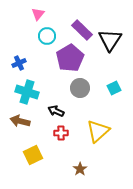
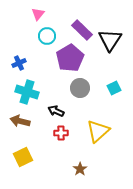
yellow square: moved 10 px left, 2 px down
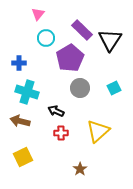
cyan circle: moved 1 px left, 2 px down
blue cross: rotated 24 degrees clockwise
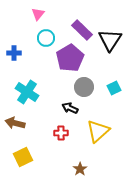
blue cross: moved 5 px left, 10 px up
gray circle: moved 4 px right, 1 px up
cyan cross: rotated 15 degrees clockwise
black arrow: moved 14 px right, 3 px up
brown arrow: moved 5 px left, 2 px down
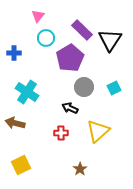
pink triangle: moved 2 px down
yellow square: moved 2 px left, 8 px down
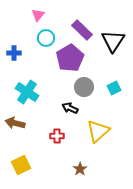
pink triangle: moved 1 px up
black triangle: moved 3 px right, 1 px down
red cross: moved 4 px left, 3 px down
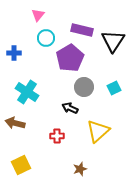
purple rectangle: rotated 30 degrees counterclockwise
brown star: rotated 16 degrees clockwise
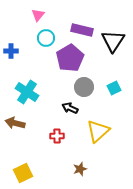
blue cross: moved 3 px left, 2 px up
yellow square: moved 2 px right, 8 px down
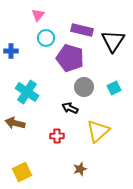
purple pentagon: rotated 24 degrees counterclockwise
yellow square: moved 1 px left, 1 px up
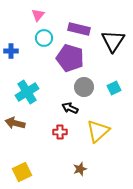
purple rectangle: moved 3 px left, 1 px up
cyan circle: moved 2 px left
cyan cross: rotated 25 degrees clockwise
red cross: moved 3 px right, 4 px up
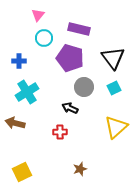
black triangle: moved 17 px down; rotated 10 degrees counterclockwise
blue cross: moved 8 px right, 10 px down
yellow triangle: moved 18 px right, 4 px up
